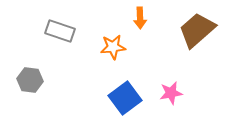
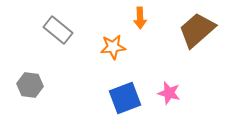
gray rectangle: moved 2 px left, 1 px up; rotated 20 degrees clockwise
gray hexagon: moved 5 px down
pink star: moved 2 px left; rotated 25 degrees clockwise
blue square: rotated 16 degrees clockwise
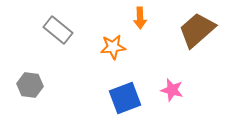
pink star: moved 3 px right, 3 px up
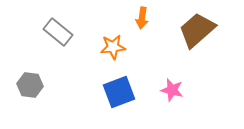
orange arrow: moved 2 px right; rotated 10 degrees clockwise
gray rectangle: moved 2 px down
blue square: moved 6 px left, 6 px up
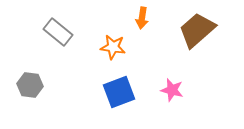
orange star: rotated 15 degrees clockwise
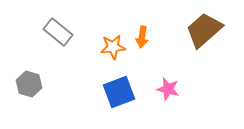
orange arrow: moved 19 px down
brown trapezoid: moved 7 px right
orange star: rotated 15 degrees counterclockwise
gray hexagon: moved 1 px left, 1 px up; rotated 10 degrees clockwise
pink star: moved 4 px left, 1 px up
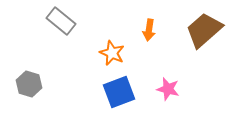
gray rectangle: moved 3 px right, 11 px up
orange arrow: moved 7 px right, 7 px up
orange star: moved 1 px left, 6 px down; rotated 30 degrees clockwise
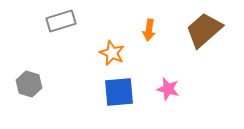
gray rectangle: rotated 56 degrees counterclockwise
blue square: rotated 16 degrees clockwise
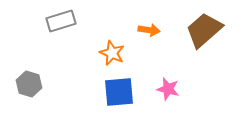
orange arrow: rotated 90 degrees counterclockwise
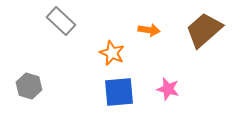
gray rectangle: rotated 60 degrees clockwise
gray hexagon: moved 2 px down
